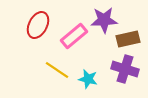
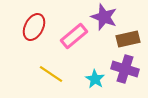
purple star: moved 3 px up; rotated 24 degrees clockwise
red ellipse: moved 4 px left, 2 px down
yellow line: moved 6 px left, 4 px down
cyan star: moved 7 px right; rotated 18 degrees clockwise
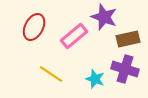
cyan star: rotated 12 degrees counterclockwise
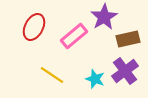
purple star: rotated 20 degrees clockwise
purple cross: moved 2 px down; rotated 36 degrees clockwise
yellow line: moved 1 px right, 1 px down
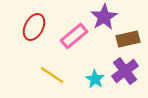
cyan star: rotated 12 degrees clockwise
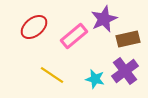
purple star: moved 2 px down; rotated 8 degrees clockwise
red ellipse: rotated 24 degrees clockwise
cyan star: rotated 18 degrees counterclockwise
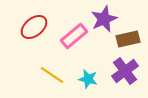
cyan star: moved 7 px left
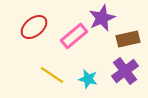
purple star: moved 2 px left, 1 px up
